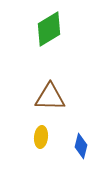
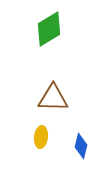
brown triangle: moved 3 px right, 1 px down
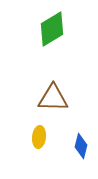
green diamond: moved 3 px right
yellow ellipse: moved 2 px left
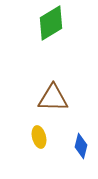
green diamond: moved 1 px left, 6 px up
yellow ellipse: rotated 20 degrees counterclockwise
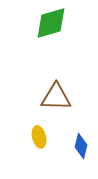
green diamond: rotated 15 degrees clockwise
brown triangle: moved 3 px right, 1 px up
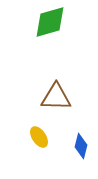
green diamond: moved 1 px left, 1 px up
yellow ellipse: rotated 20 degrees counterclockwise
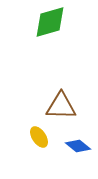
brown triangle: moved 5 px right, 9 px down
blue diamond: moved 3 px left; rotated 65 degrees counterclockwise
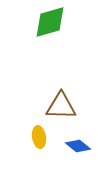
yellow ellipse: rotated 25 degrees clockwise
